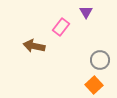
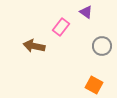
purple triangle: rotated 24 degrees counterclockwise
gray circle: moved 2 px right, 14 px up
orange square: rotated 18 degrees counterclockwise
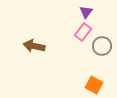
purple triangle: rotated 32 degrees clockwise
pink rectangle: moved 22 px right, 5 px down
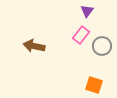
purple triangle: moved 1 px right, 1 px up
pink rectangle: moved 2 px left, 3 px down
orange square: rotated 12 degrees counterclockwise
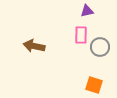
purple triangle: rotated 40 degrees clockwise
pink rectangle: rotated 36 degrees counterclockwise
gray circle: moved 2 px left, 1 px down
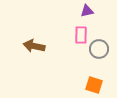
gray circle: moved 1 px left, 2 px down
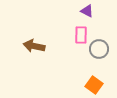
purple triangle: rotated 40 degrees clockwise
orange square: rotated 18 degrees clockwise
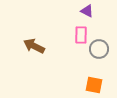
brown arrow: rotated 15 degrees clockwise
orange square: rotated 24 degrees counterclockwise
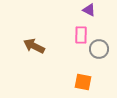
purple triangle: moved 2 px right, 1 px up
orange square: moved 11 px left, 3 px up
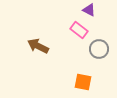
pink rectangle: moved 2 px left, 5 px up; rotated 54 degrees counterclockwise
brown arrow: moved 4 px right
